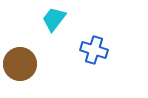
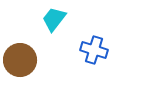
brown circle: moved 4 px up
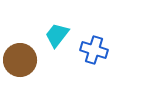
cyan trapezoid: moved 3 px right, 16 px down
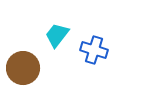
brown circle: moved 3 px right, 8 px down
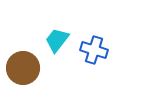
cyan trapezoid: moved 5 px down
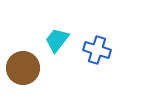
blue cross: moved 3 px right
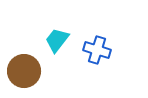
brown circle: moved 1 px right, 3 px down
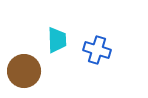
cyan trapezoid: rotated 140 degrees clockwise
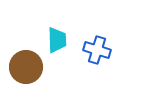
brown circle: moved 2 px right, 4 px up
